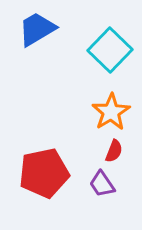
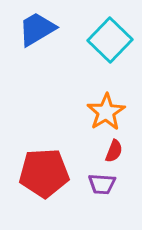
cyan square: moved 10 px up
orange star: moved 5 px left
red pentagon: rotated 9 degrees clockwise
purple trapezoid: rotated 52 degrees counterclockwise
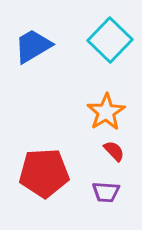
blue trapezoid: moved 4 px left, 17 px down
red semicircle: rotated 65 degrees counterclockwise
purple trapezoid: moved 4 px right, 8 px down
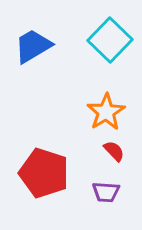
red pentagon: rotated 21 degrees clockwise
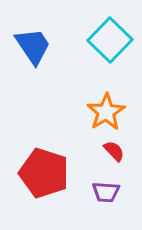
blue trapezoid: rotated 87 degrees clockwise
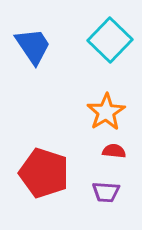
red semicircle: rotated 40 degrees counterclockwise
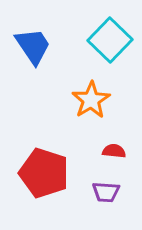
orange star: moved 15 px left, 12 px up
